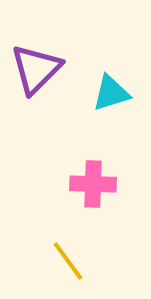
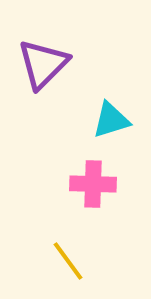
purple triangle: moved 7 px right, 5 px up
cyan triangle: moved 27 px down
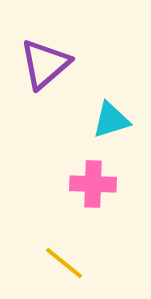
purple triangle: moved 2 px right; rotated 4 degrees clockwise
yellow line: moved 4 px left, 2 px down; rotated 15 degrees counterclockwise
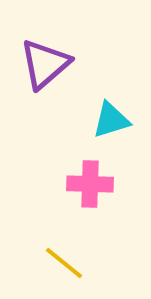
pink cross: moved 3 px left
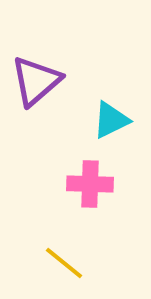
purple triangle: moved 9 px left, 17 px down
cyan triangle: rotated 9 degrees counterclockwise
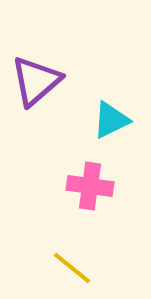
pink cross: moved 2 px down; rotated 6 degrees clockwise
yellow line: moved 8 px right, 5 px down
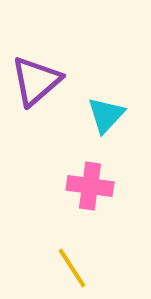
cyan triangle: moved 5 px left, 5 px up; rotated 21 degrees counterclockwise
yellow line: rotated 18 degrees clockwise
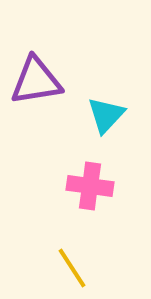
purple triangle: rotated 32 degrees clockwise
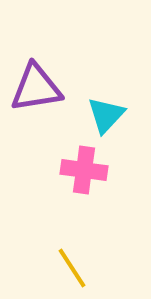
purple triangle: moved 7 px down
pink cross: moved 6 px left, 16 px up
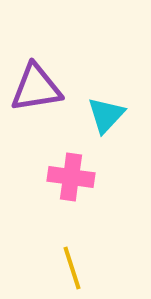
pink cross: moved 13 px left, 7 px down
yellow line: rotated 15 degrees clockwise
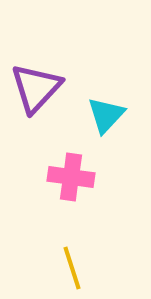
purple triangle: rotated 38 degrees counterclockwise
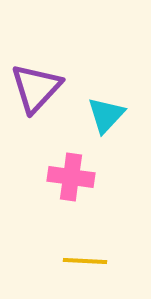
yellow line: moved 13 px right, 7 px up; rotated 69 degrees counterclockwise
